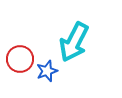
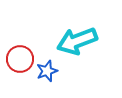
cyan arrow: moved 3 px right, 1 px up; rotated 42 degrees clockwise
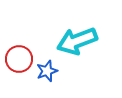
red circle: moved 1 px left
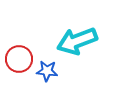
blue star: rotated 25 degrees clockwise
